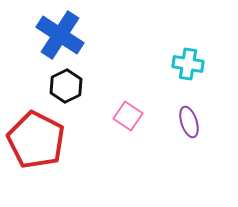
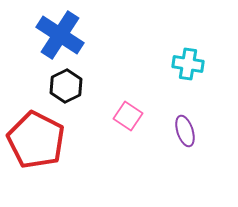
purple ellipse: moved 4 px left, 9 px down
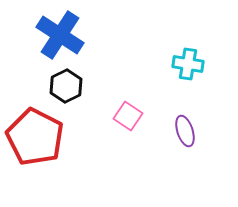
red pentagon: moved 1 px left, 3 px up
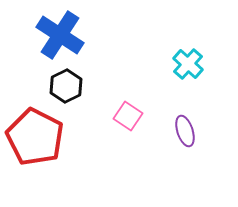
cyan cross: rotated 32 degrees clockwise
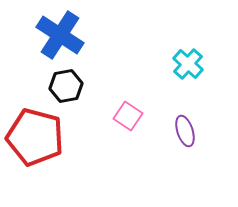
black hexagon: rotated 16 degrees clockwise
red pentagon: rotated 12 degrees counterclockwise
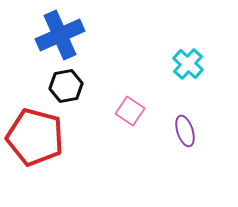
blue cross: rotated 33 degrees clockwise
pink square: moved 2 px right, 5 px up
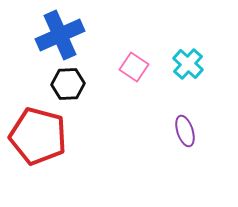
black hexagon: moved 2 px right, 2 px up; rotated 8 degrees clockwise
pink square: moved 4 px right, 44 px up
red pentagon: moved 3 px right, 1 px up
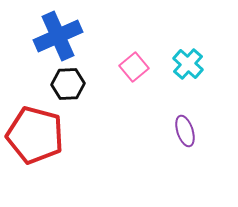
blue cross: moved 2 px left, 1 px down
pink square: rotated 16 degrees clockwise
red pentagon: moved 3 px left, 1 px up
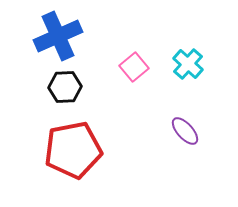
black hexagon: moved 3 px left, 3 px down
purple ellipse: rotated 24 degrees counterclockwise
red pentagon: moved 38 px right, 15 px down; rotated 26 degrees counterclockwise
